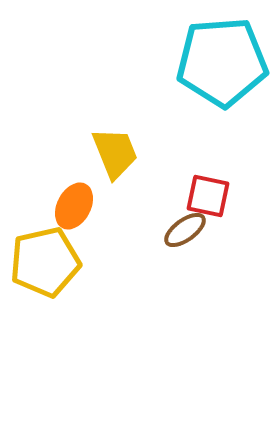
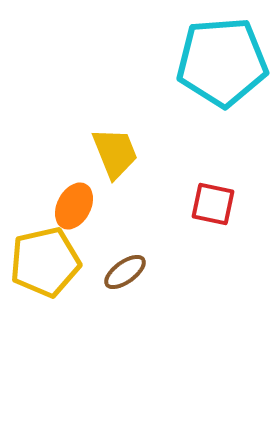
red square: moved 5 px right, 8 px down
brown ellipse: moved 60 px left, 42 px down
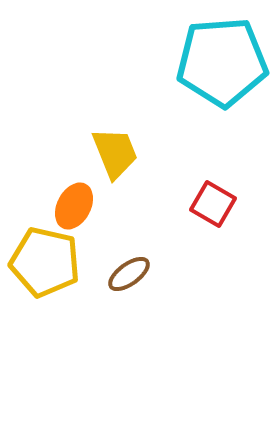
red square: rotated 18 degrees clockwise
yellow pentagon: rotated 26 degrees clockwise
brown ellipse: moved 4 px right, 2 px down
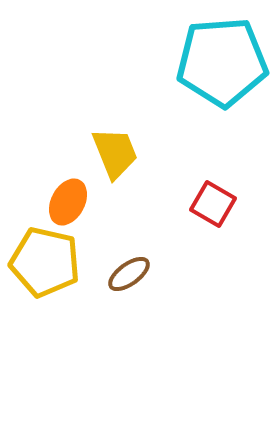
orange ellipse: moved 6 px left, 4 px up
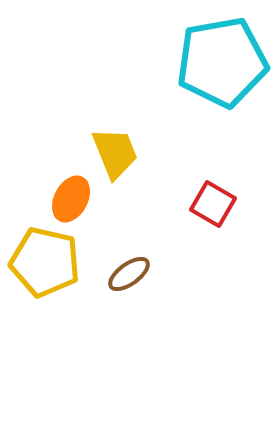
cyan pentagon: rotated 6 degrees counterclockwise
orange ellipse: moved 3 px right, 3 px up
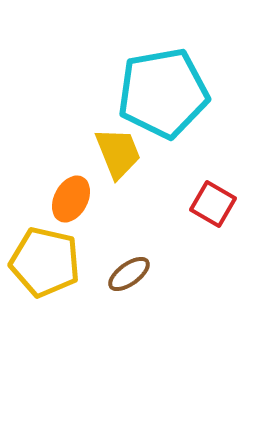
cyan pentagon: moved 59 px left, 31 px down
yellow trapezoid: moved 3 px right
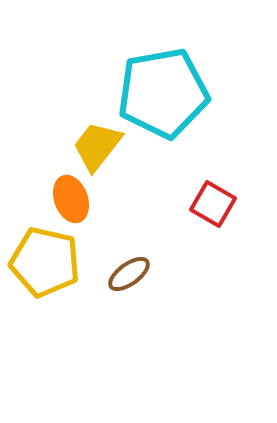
yellow trapezoid: moved 21 px left, 7 px up; rotated 120 degrees counterclockwise
orange ellipse: rotated 48 degrees counterclockwise
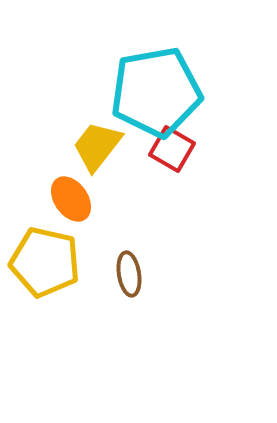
cyan pentagon: moved 7 px left, 1 px up
orange ellipse: rotated 15 degrees counterclockwise
red square: moved 41 px left, 55 px up
brown ellipse: rotated 63 degrees counterclockwise
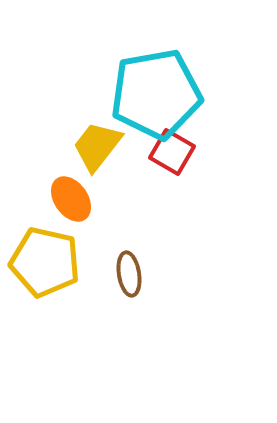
cyan pentagon: moved 2 px down
red square: moved 3 px down
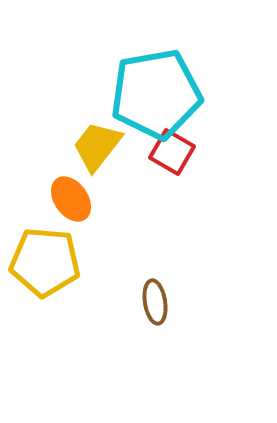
yellow pentagon: rotated 8 degrees counterclockwise
brown ellipse: moved 26 px right, 28 px down
